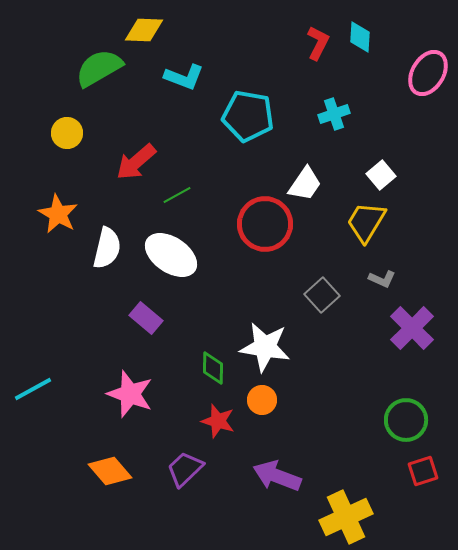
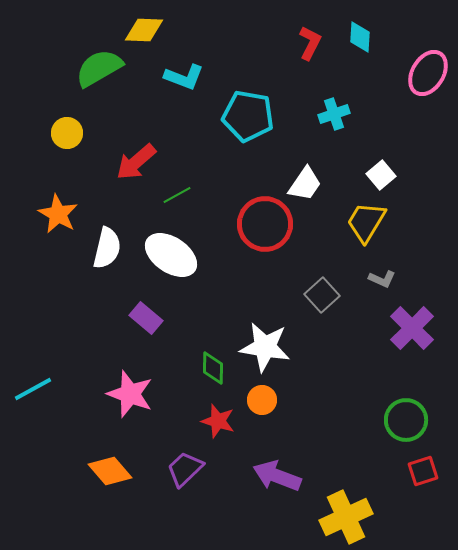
red L-shape: moved 8 px left
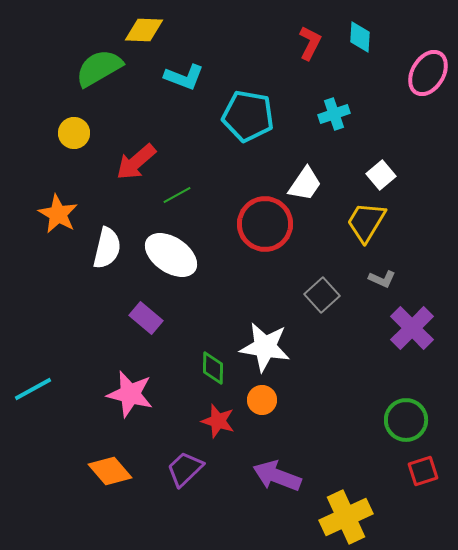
yellow circle: moved 7 px right
pink star: rotated 6 degrees counterclockwise
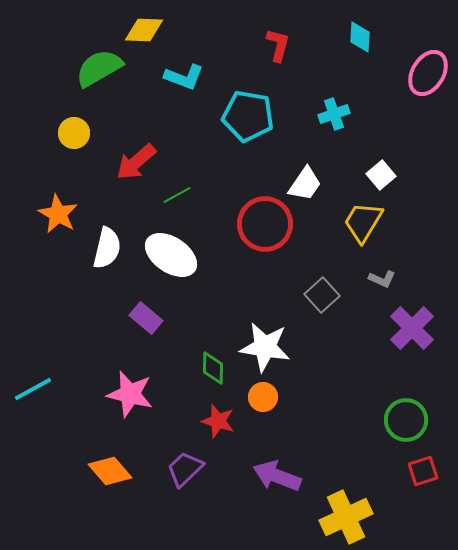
red L-shape: moved 32 px left, 2 px down; rotated 12 degrees counterclockwise
yellow trapezoid: moved 3 px left
orange circle: moved 1 px right, 3 px up
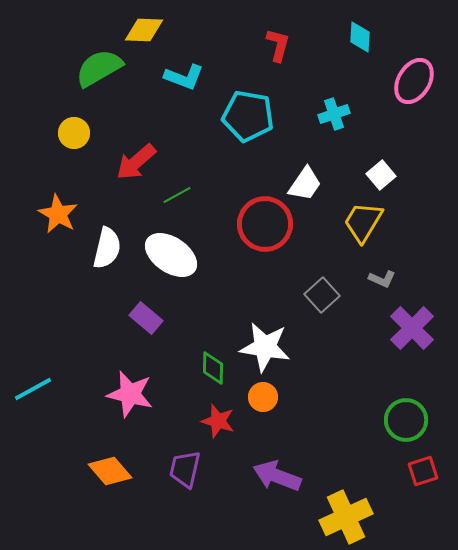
pink ellipse: moved 14 px left, 8 px down
purple trapezoid: rotated 33 degrees counterclockwise
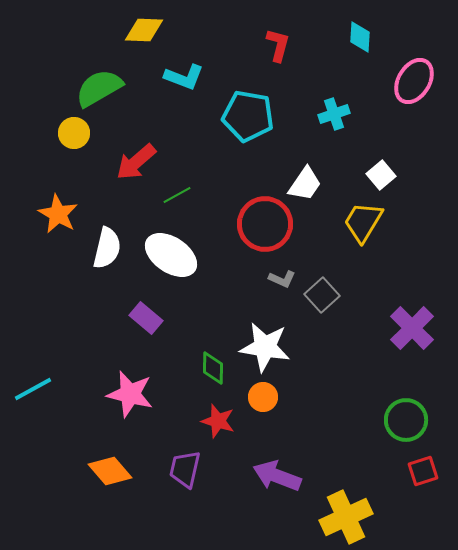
green semicircle: moved 20 px down
gray L-shape: moved 100 px left
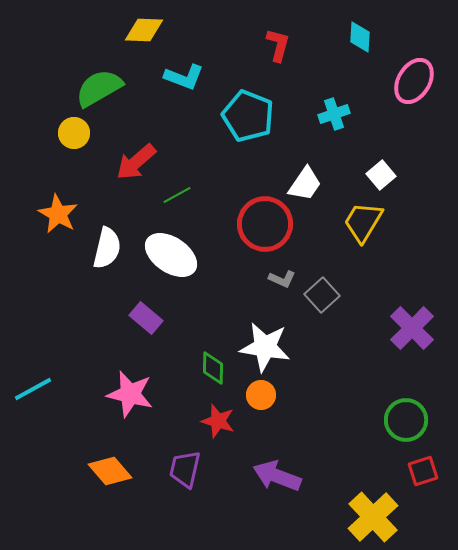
cyan pentagon: rotated 12 degrees clockwise
orange circle: moved 2 px left, 2 px up
yellow cross: moved 27 px right; rotated 18 degrees counterclockwise
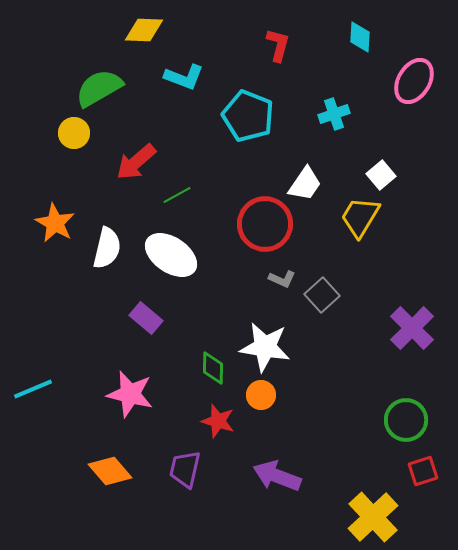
orange star: moved 3 px left, 9 px down
yellow trapezoid: moved 3 px left, 5 px up
cyan line: rotated 6 degrees clockwise
